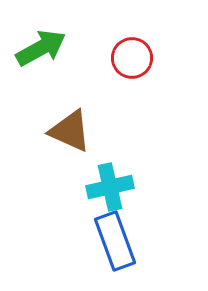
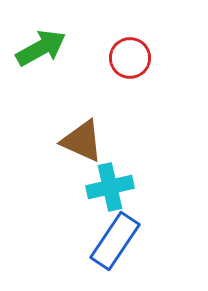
red circle: moved 2 px left
brown triangle: moved 12 px right, 10 px down
blue rectangle: rotated 54 degrees clockwise
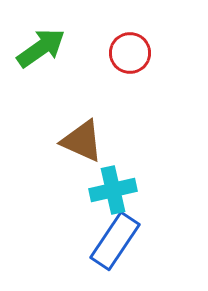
green arrow: rotated 6 degrees counterclockwise
red circle: moved 5 px up
cyan cross: moved 3 px right, 3 px down
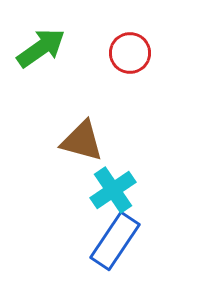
brown triangle: rotated 9 degrees counterclockwise
cyan cross: rotated 21 degrees counterclockwise
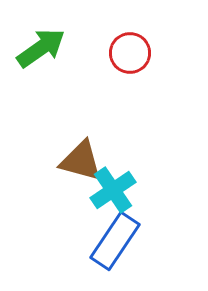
brown triangle: moved 1 px left, 20 px down
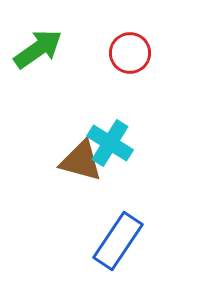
green arrow: moved 3 px left, 1 px down
cyan cross: moved 3 px left, 47 px up; rotated 24 degrees counterclockwise
blue rectangle: moved 3 px right
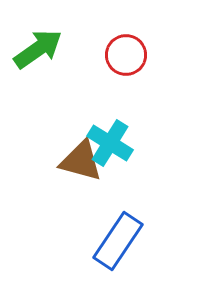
red circle: moved 4 px left, 2 px down
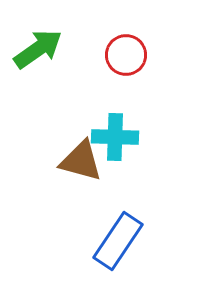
cyan cross: moved 5 px right, 6 px up; rotated 30 degrees counterclockwise
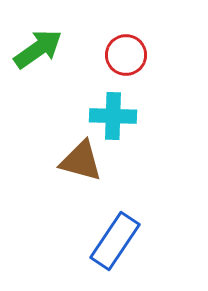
cyan cross: moved 2 px left, 21 px up
blue rectangle: moved 3 px left
